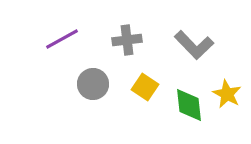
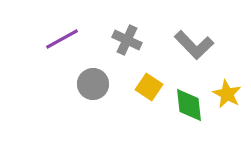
gray cross: rotated 32 degrees clockwise
yellow square: moved 4 px right
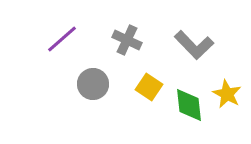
purple line: rotated 12 degrees counterclockwise
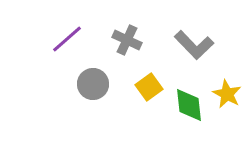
purple line: moved 5 px right
yellow square: rotated 20 degrees clockwise
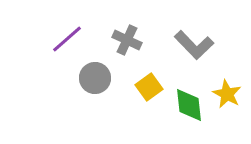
gray circle: moved 2 px right, 6 px up
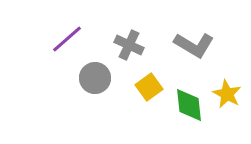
gray cross: moved 2 px right, 5 px down
gray L-shape: rotated 15 degrees counterclockwise
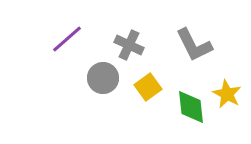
gray L-shape: rotated 33 degrees clockwise
gray circle: moved 8 px right
yellow square: moved 1 px left
green diamond: moved 2 px right, 2 px down
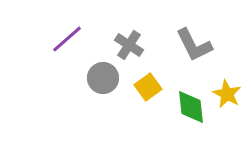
gray cross: rotated 8 degrees clockwise
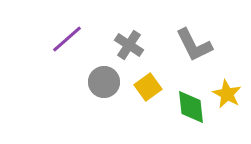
gray circle: moved 1 px right, 4 px down
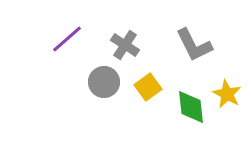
gray cross: moved 4 px left
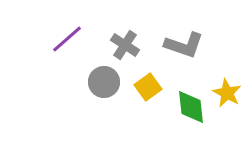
gray L-shape: moved 10 px left; rotated 45 degrees counterclockwise
yellow star: moved 1 px up
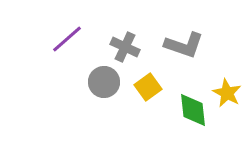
gray cross: moved 2 px down; rotated 8 degrees counterclockwise
green diamond: moved 2 px right, 3 px down
